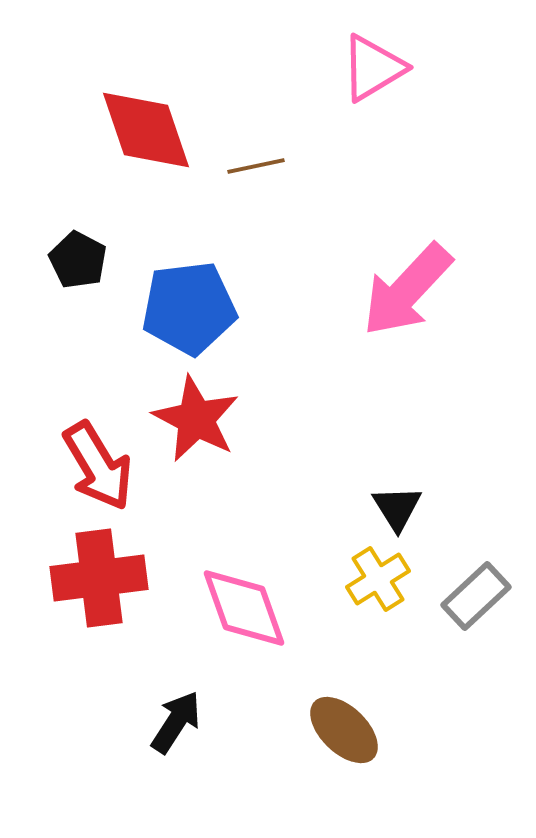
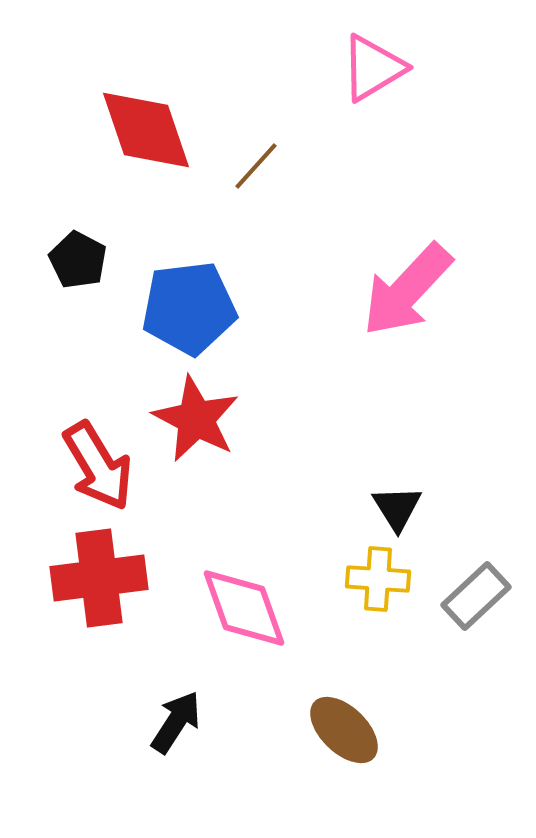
brown line: rotated 36 degrees counterclockwise
yellow cross: rotated 36 degrees clockwise
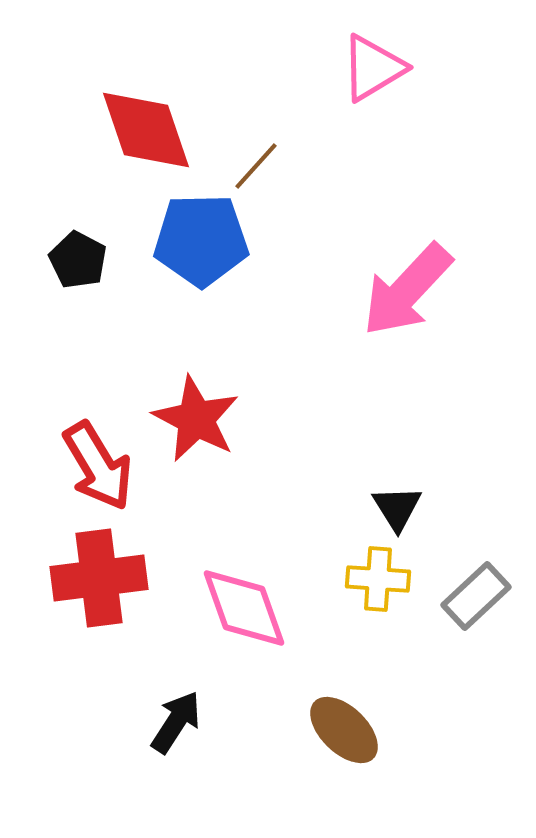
blue pentagon: moved 12 px right, 68 px up; rotated 6 degrees clockwise
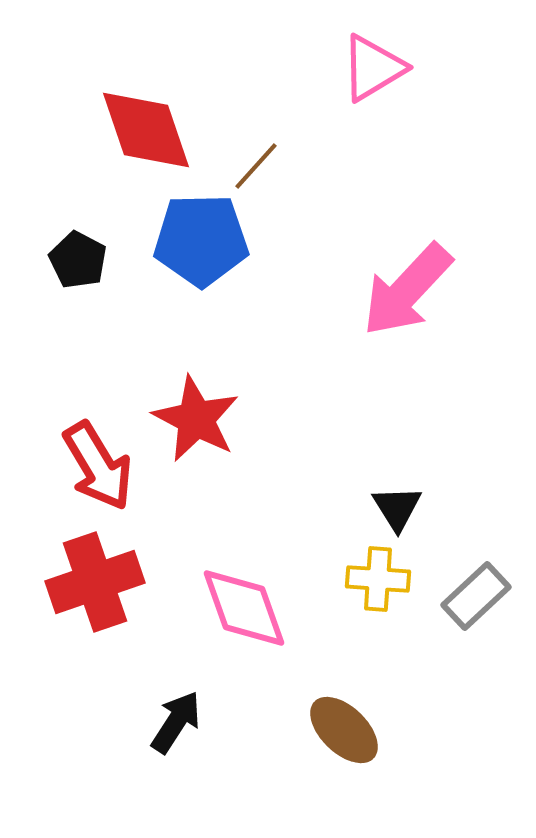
red cross: moved 4 px left, 4 px down; rotated 12 degrees counterclockwise
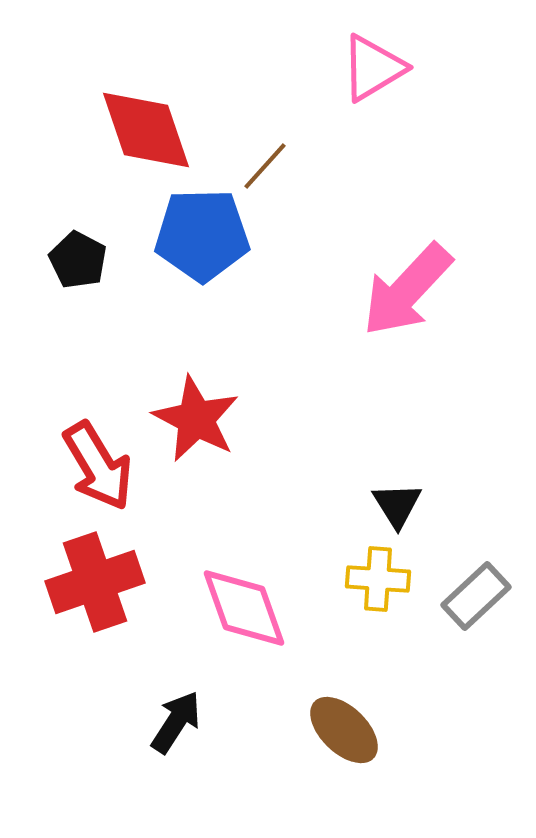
brown line: moved 9 px right
blue pentagon: moved 1 px right, 5 px up
black triangle: moved 3 px up
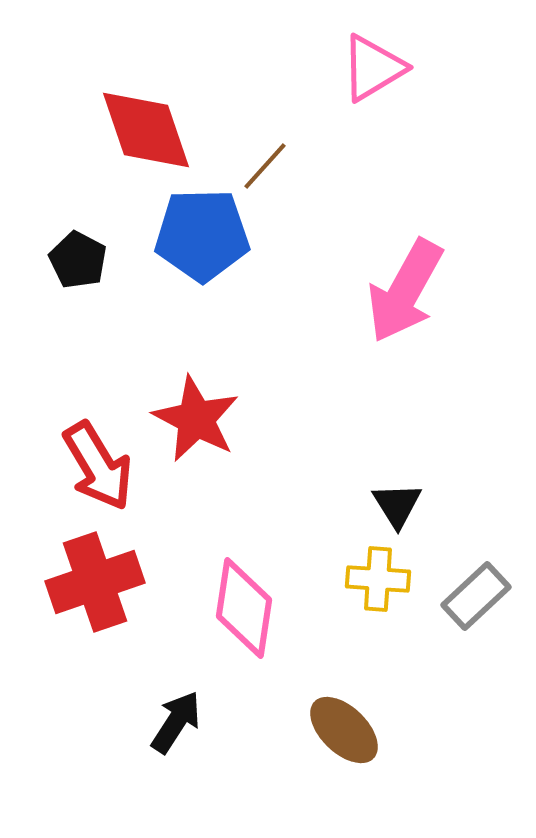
pink arrow: moved 2 px left, 1 px down; rotated 14 degrees counterclockwise
pink diamond: rotated 28 degrees clockwise
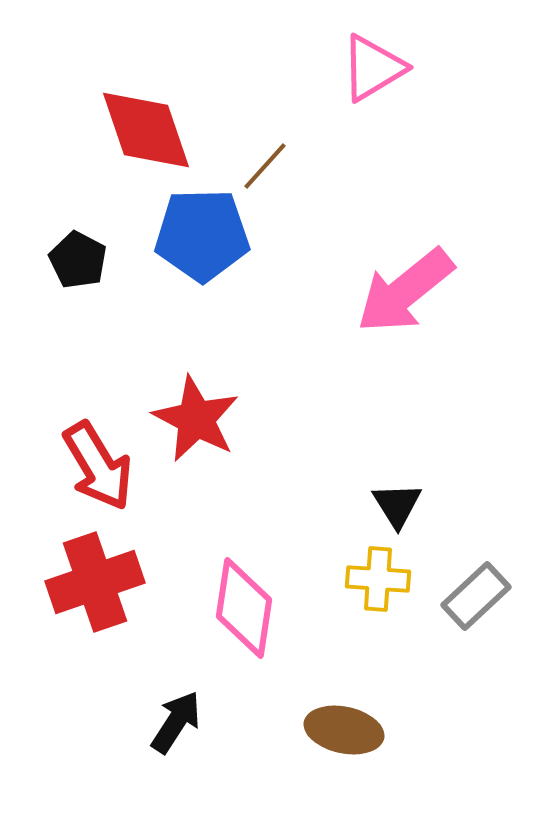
pink arrow: rotated 22 degrees clockwise
brown ellipse: rotated 32 degrees counterclockwise
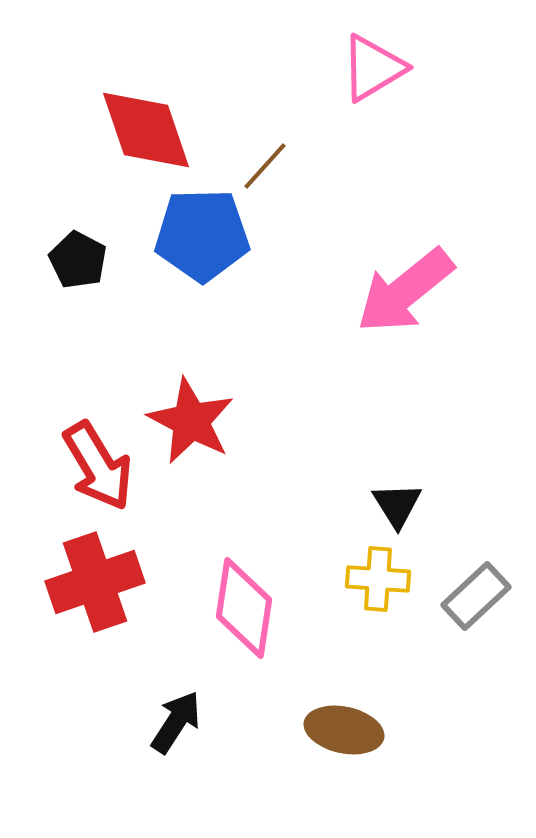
red star: moved 5 px left, 2 px down
